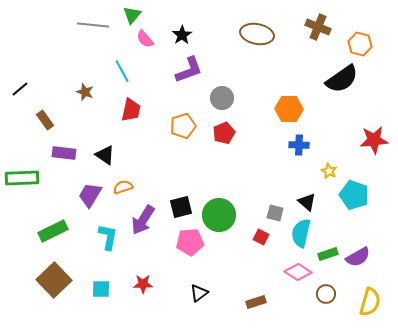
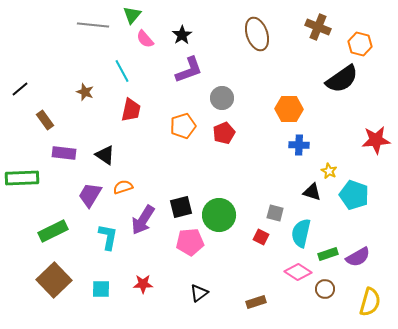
brown ellipse at (257, 34): rotated 60 degrees clockwise
red star at (374, 140): moved 2 px right
black triangle at (307, 202): moved 5 px right, 10 px up; rotated 24 degrees counterclockwise
brown circle at (326, 294): moved 1 px left, 5 px up
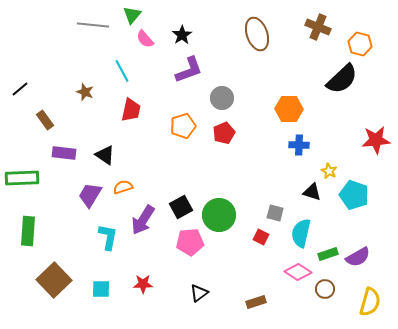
black semicircle at (342, 79): rotated 8 degrees counterclockwise
black square at (181, 207): rotated 15 degrees counterclockwise
green rectangle at (53, 231): moved 25 px left; rotated 60 degrees counterclockwise
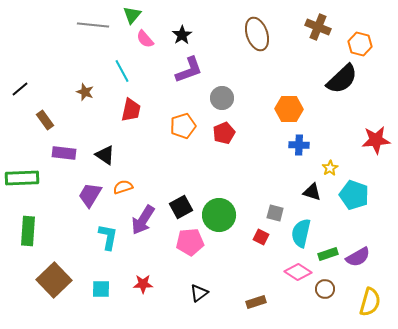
yellow star at (329, 171): moved 1 px right, 3 px up; rotated 14 degrees clockwise
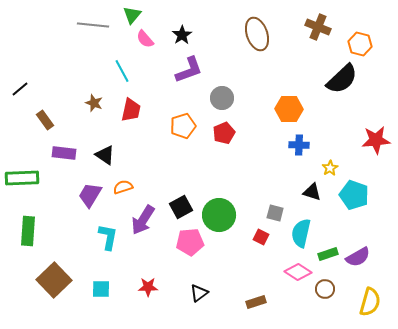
brown star at (85, 92): moved 9 px right, 11 px down
red star at (143, 284): moved 5 px right, 3 px down
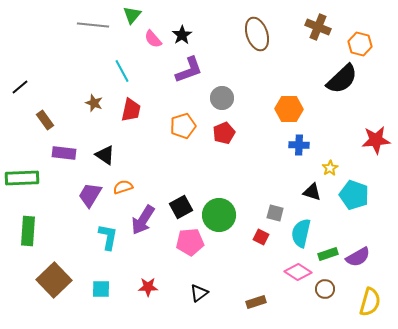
pink semicircle at (145, 39): moved 8 px right
black line at (20, 89): moved 2 px up
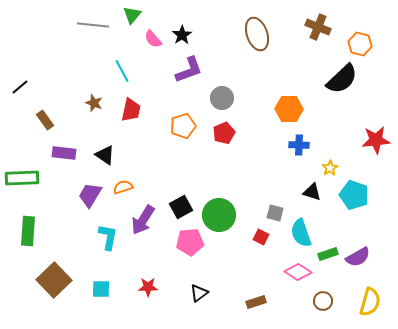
cyan semicircle at (301, 233): rotated 32 degrees counterclockwise
brown circle at (325, 289): moved 2 px left, 12 px down
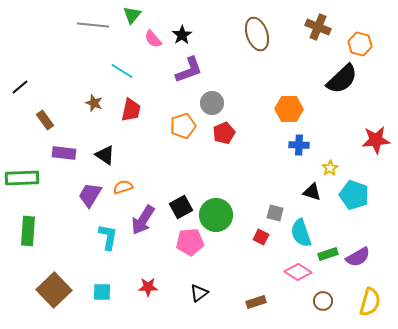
cyan line at (122, 71): rotated 30 degrees counterclockwise
gray circle at (222, 98): moved 10 px left, 5 px down
green circle at (219, 215): moved 3 px left
brown square at (54, 280): moved 10 px down
cyan square at (101, 289): moved 1 px right, 3 px down
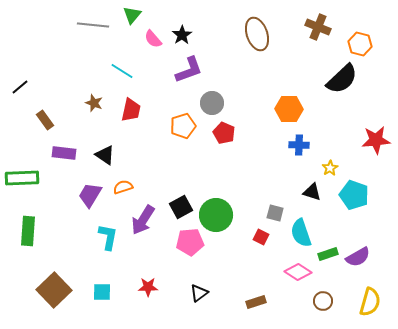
red pentagon at (224, 133): rotated 25 degrees counterclockwise
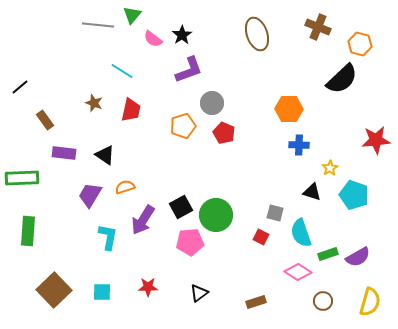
gray line at (93, 25): moved 5 px right
pink semicircle at (153, 39): rotated 12 degrees counterclockwise
orange semicircle at (123, 187): moved 2 px right
